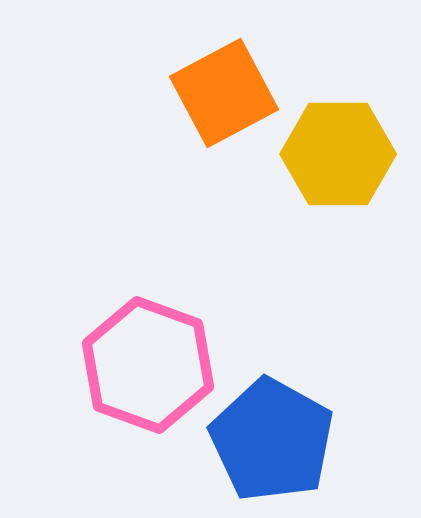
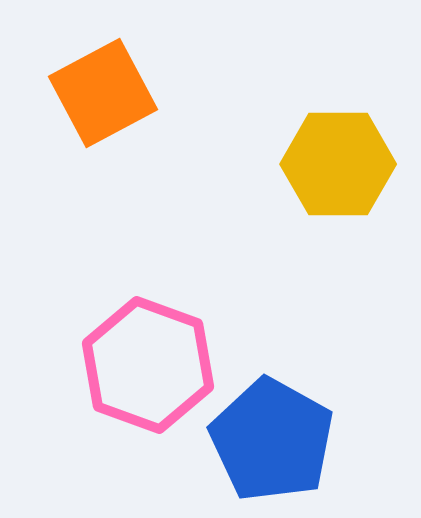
orange square: moved 121 px left
yellow hexagon: moved 10 px down
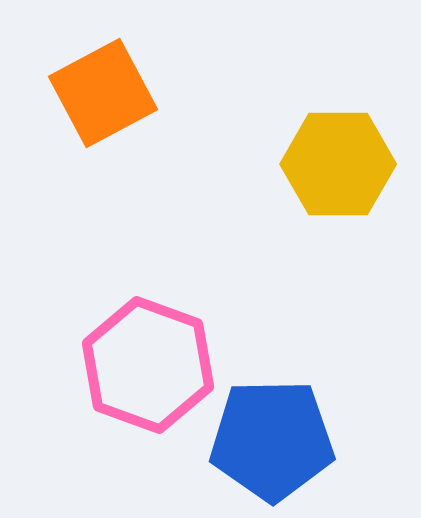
blue pentagon: rotated 30 degrees counterclockwise
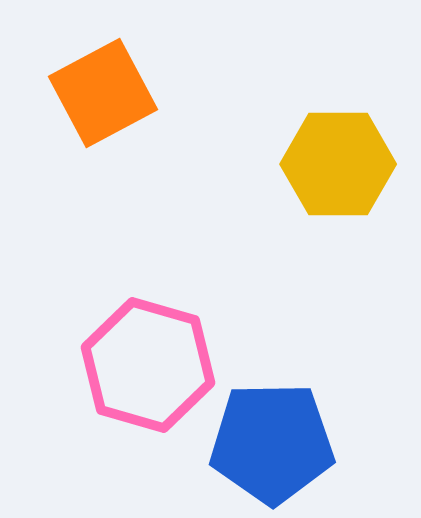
pink hexagon: rotated 4 degrees counterclockwise
blue pentagon: moved 3 px down
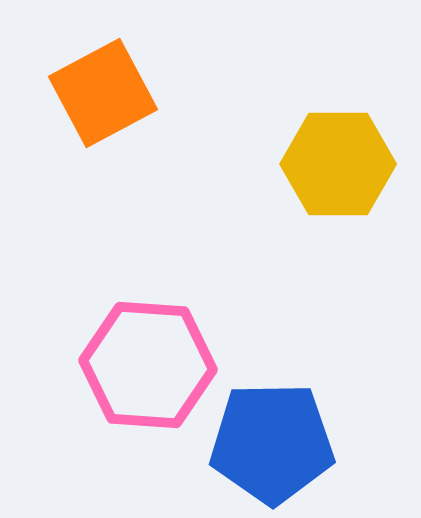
pink hexagon: rotated 12 degrees counterclockwise
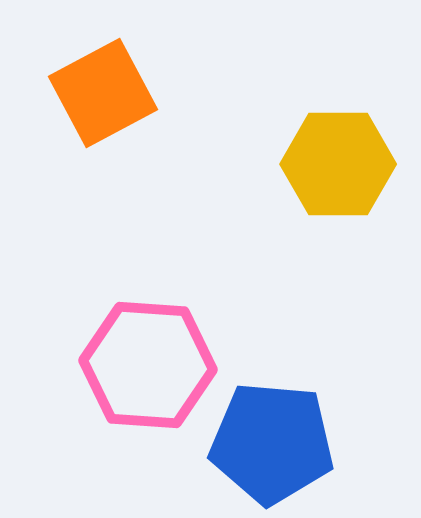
blue pentagon: rotated 6 degrees clockwise
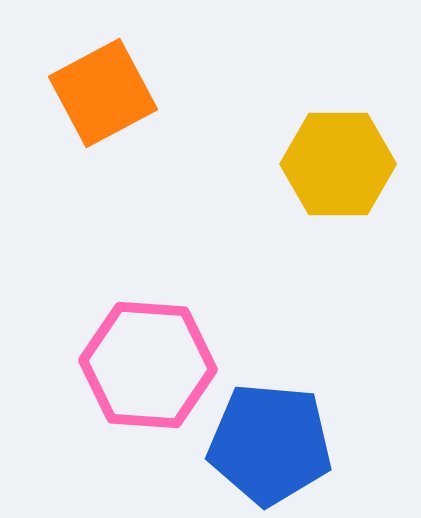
blue pentagon: moved 2 px left, 1 px down
